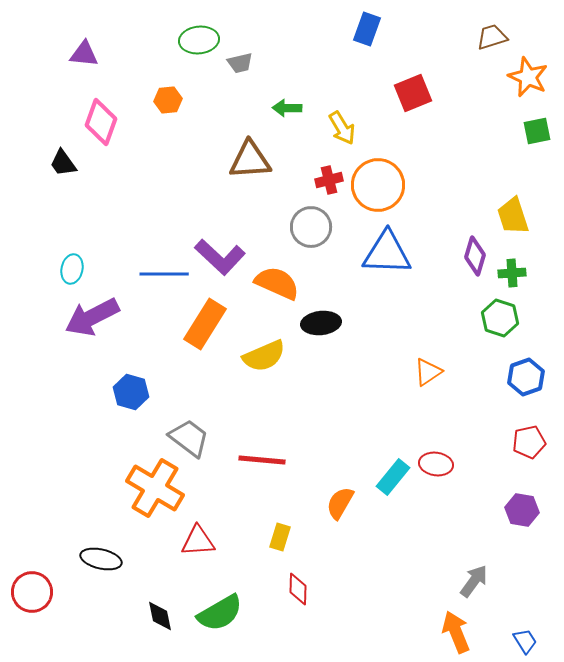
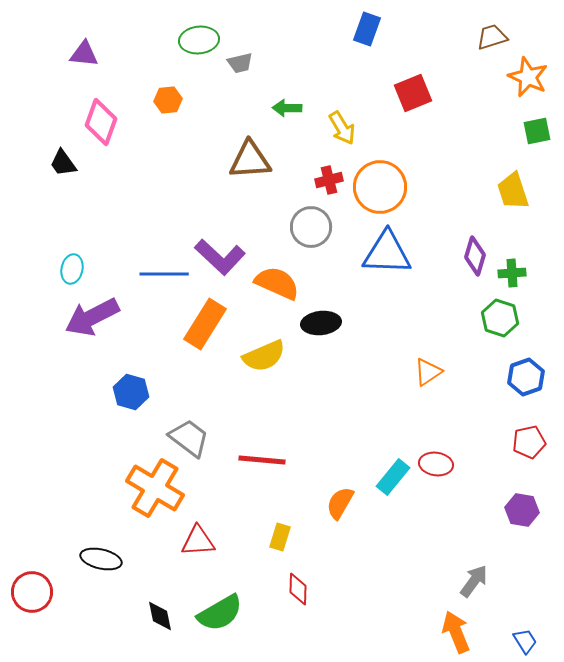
orange circle at (378, 185): moved 2 px right, 2 px down
yellow trapezoid at (513, 216): moved 25 px up
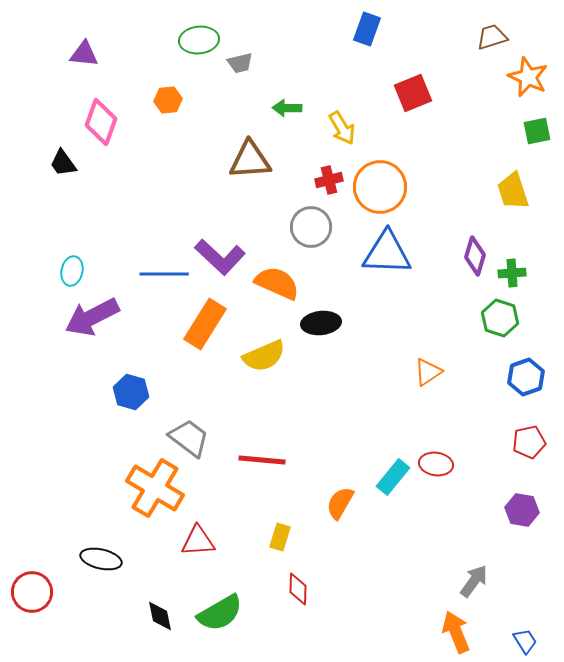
cyan ellipse at (72, 269): moved 2 px down
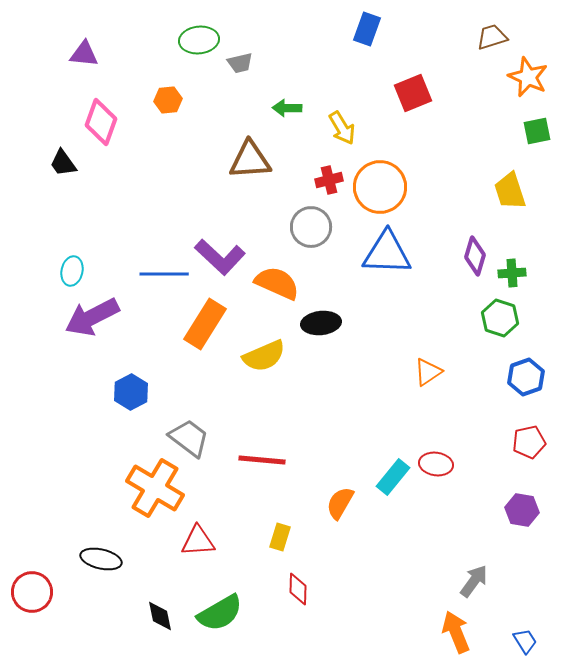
yellow trapezoid at (513, 191): moved 3 px left
blue hexagon at (131, 392): rotated 16 degrees clockwise
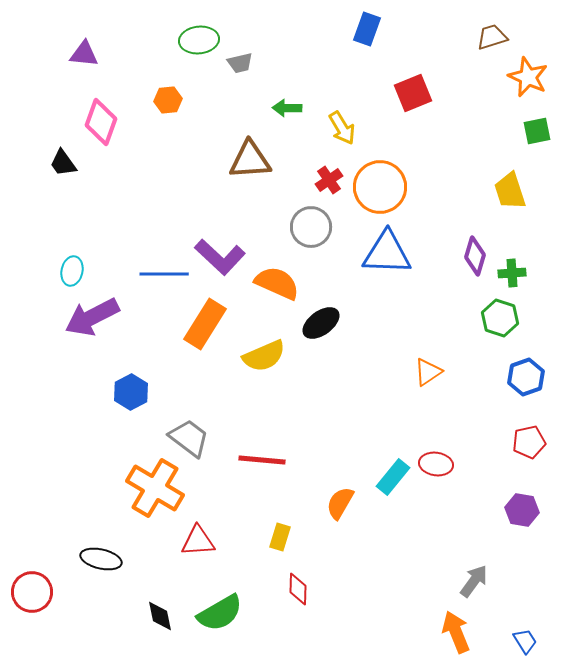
red cross at (329, 180): rotated 20 degrees counterclockwise
black ellipse at (321, 323): rotated 30 degrees counterclockwise
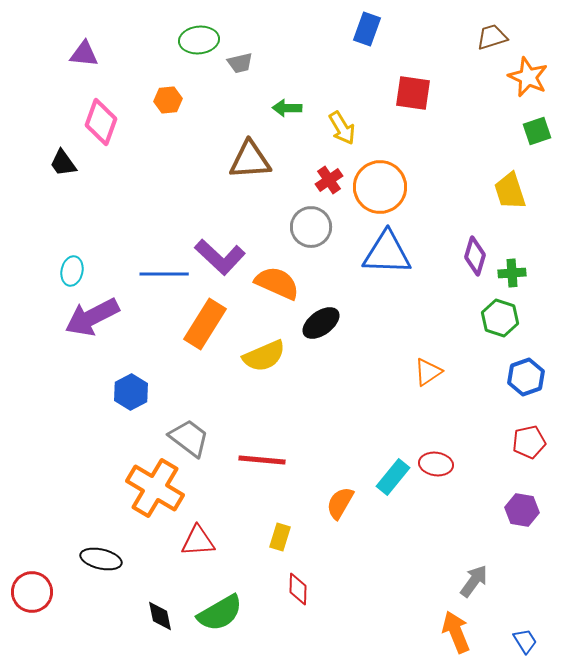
red square at (413, 93): rotated 30 degrees clockwise
green square at (537, 131): rotated 8 degrees counterclockwise
